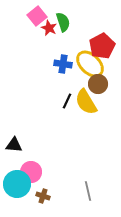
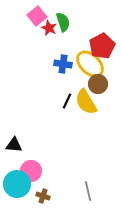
pink circle: moved 1 px up
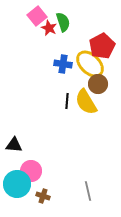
black line: rotated 21 degrees counterclockwise
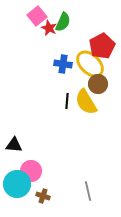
green semicircle: rotated 42 degrees clockwise
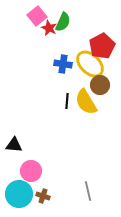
brown circle: moved 2 px right, 1 px down
cyan circle: moved 2 px right, 10 px down
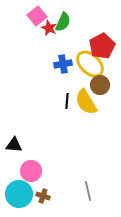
blue cross: rotated 18 degrees counterclockwise
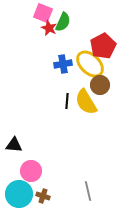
pink square: moved 6 px right, 3 px up; rotated 30 degrees counterclockwise
red pentagon: moved 1 px right
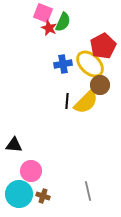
yellow semicircle: rotated 104 degrees counterclockwise
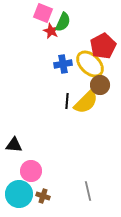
red star: moved 2 px right, 3 px down
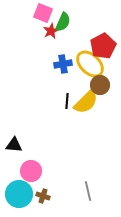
red star: rotated 21 degrees clockwise
